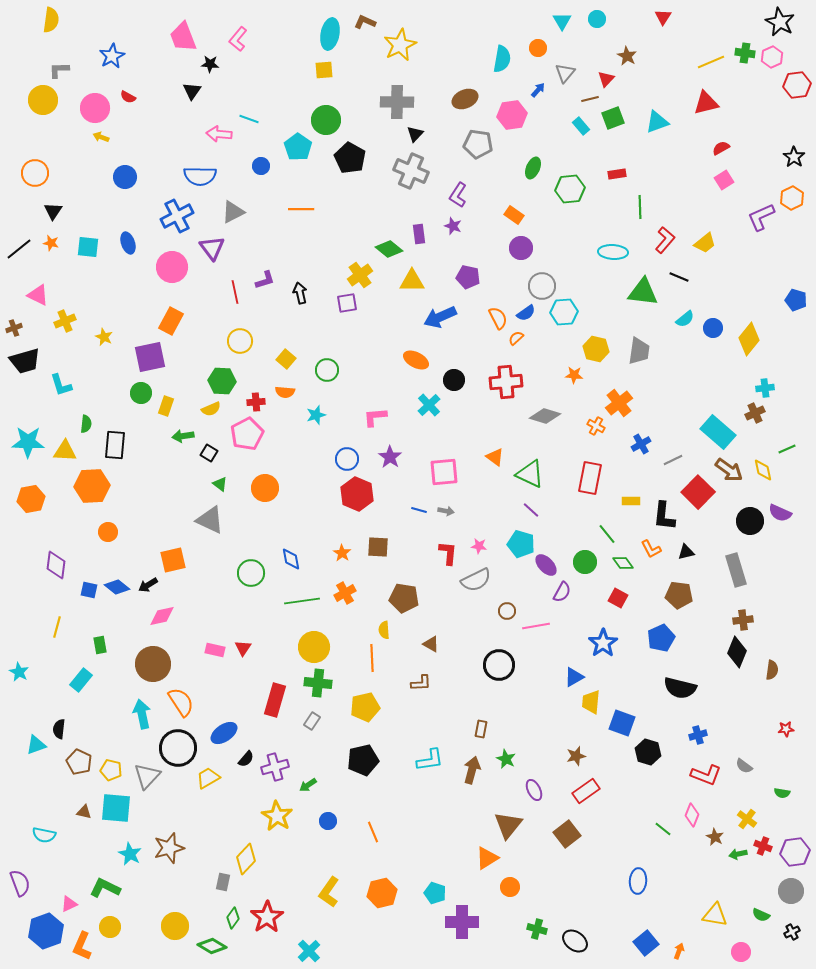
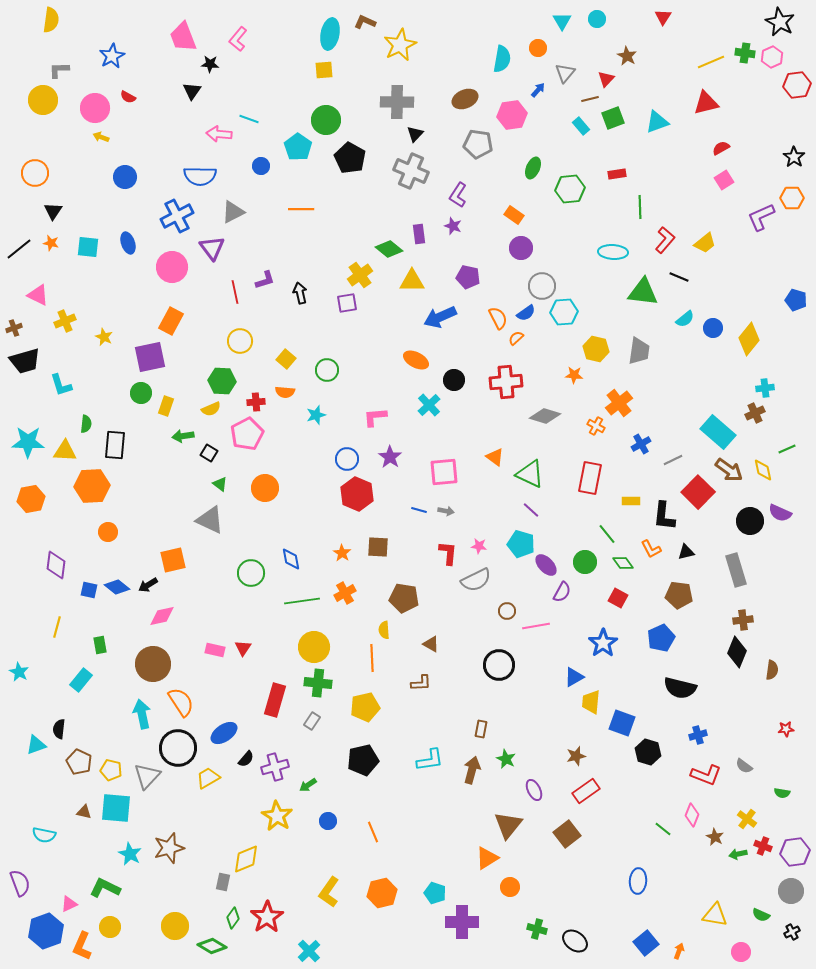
orange hexagon at (792, 198): rotated 25 degrees clockwise
yellow diamond at (246, 859): rotated 24 degrees clockwise
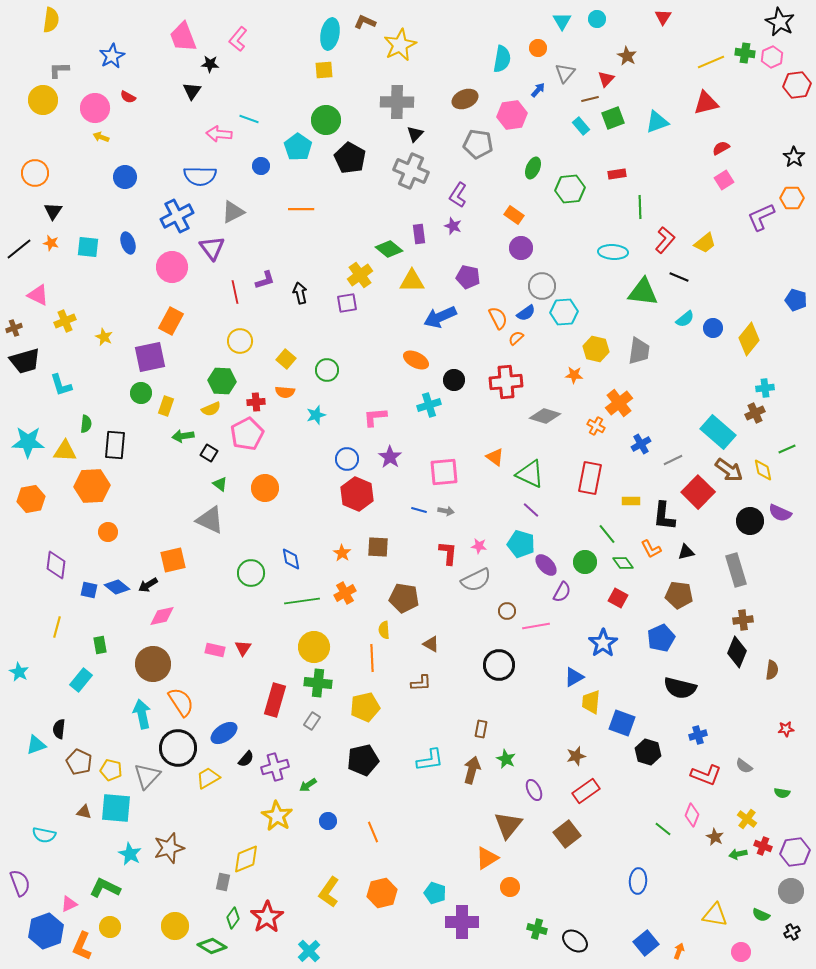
cyan cross at (429, 405): rotated 25 degrees clockwise
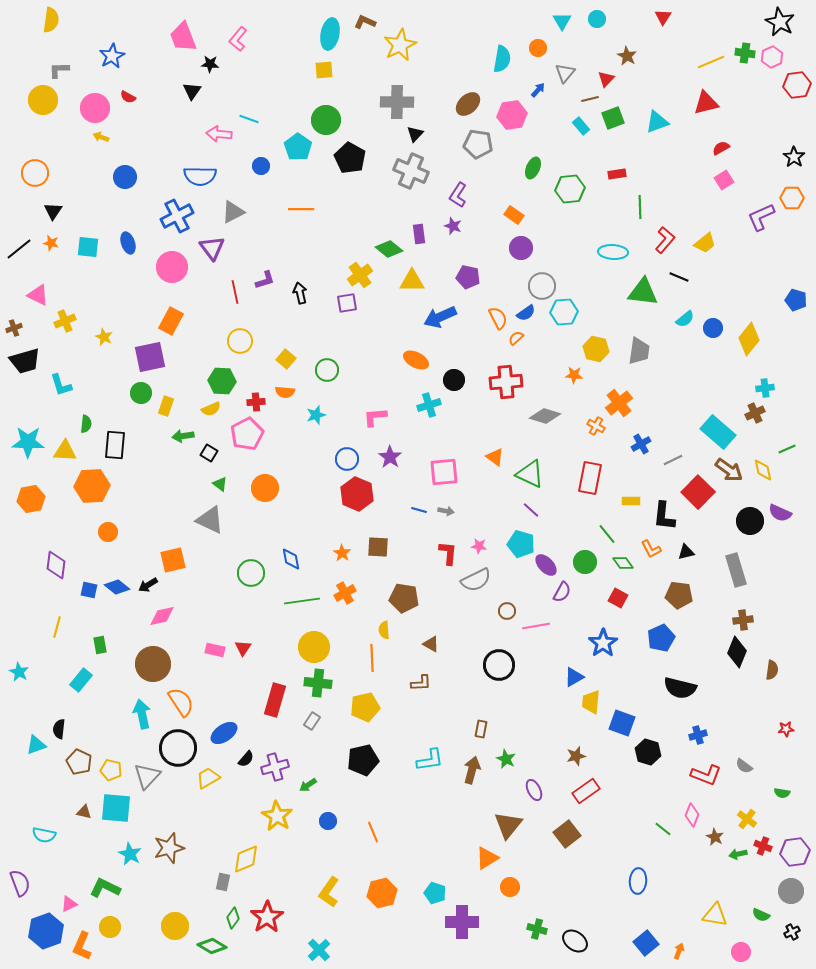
brown ellipse at (465, 99): moved 3 px right, 5 px down; rotated 20 degrees counterclockwise
cyan cross at (309, 951): moved 10 px right, 1 px up
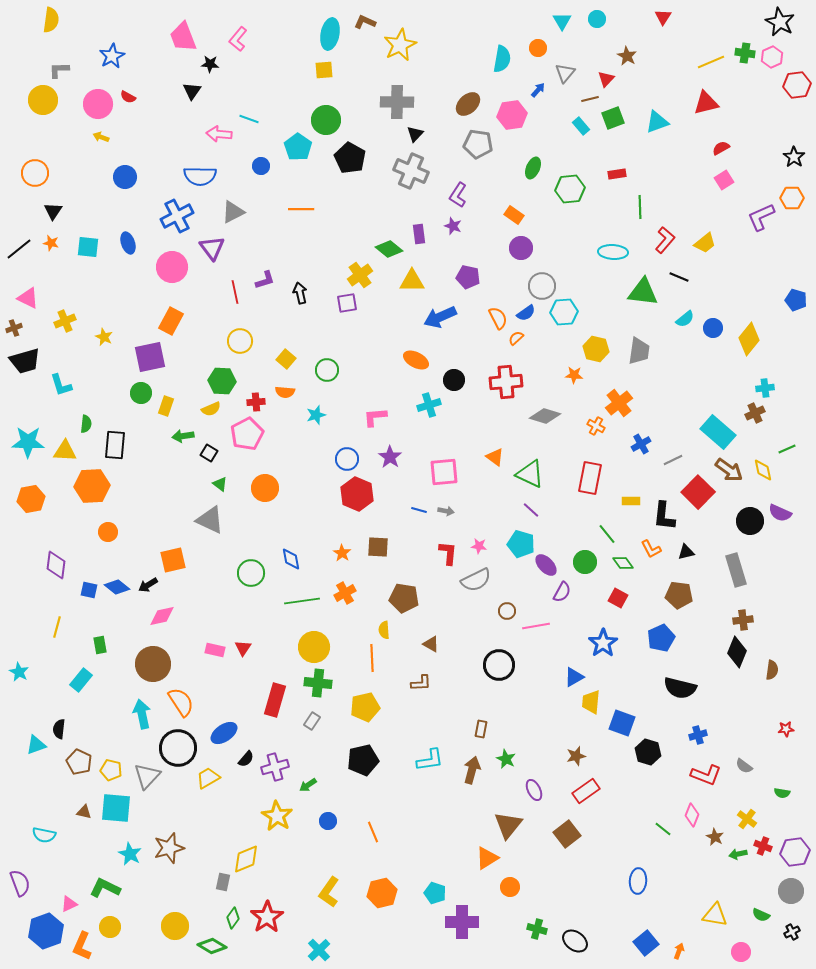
pink circle at (95, 108): moved 3 px right, 4 px up
pink triangle at (38, 295): moved 10 px left, 3 px down
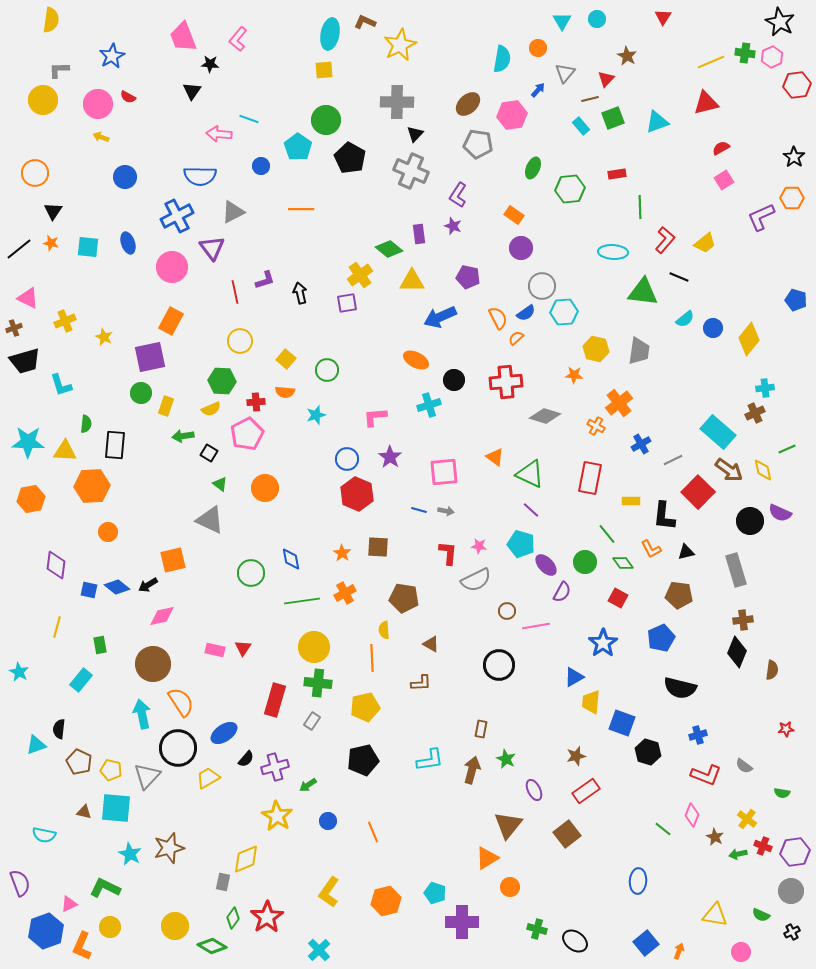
orange hexagon at (382, 893): moved 4 px right, 8 px down
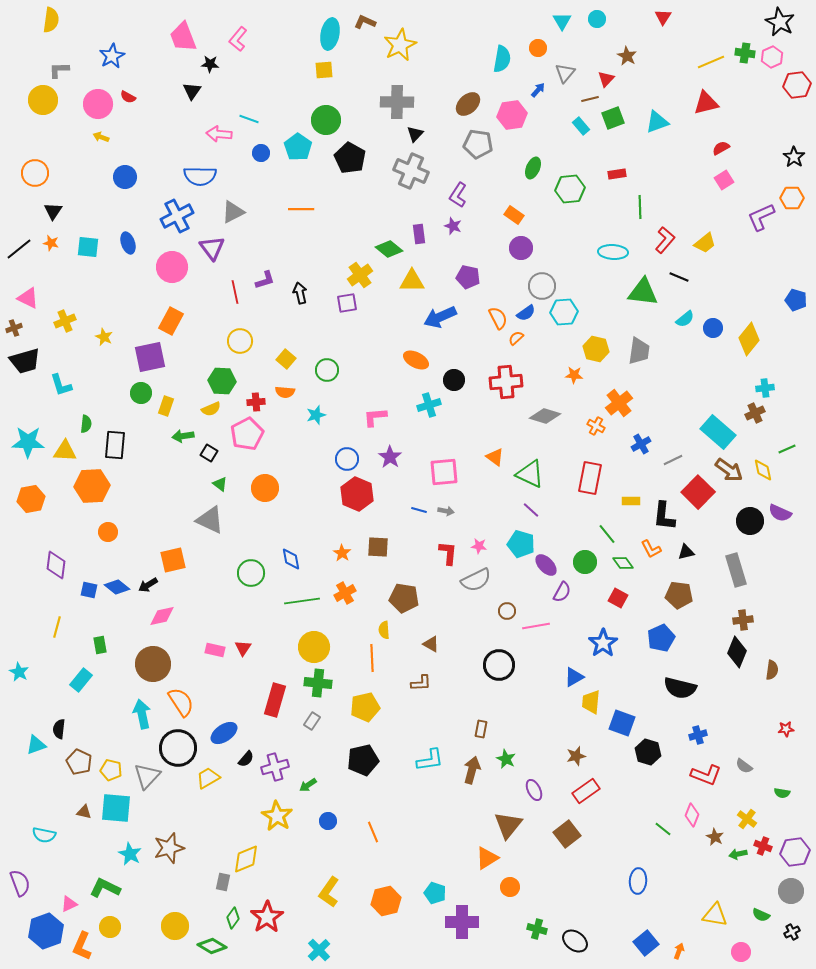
blue circle at (261, 166): moved 13 px up
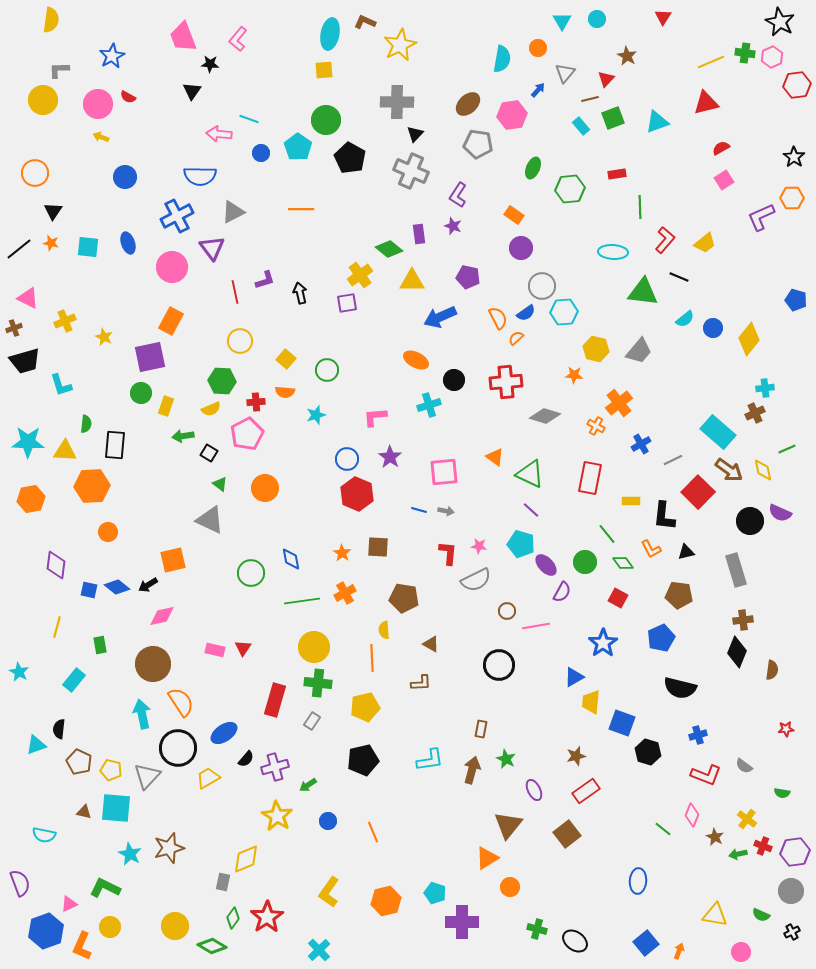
gray trapezoid at (639, 351): rotated 32 degrees clockwise
cyan rectangle at (81, 680): moved 7 px left
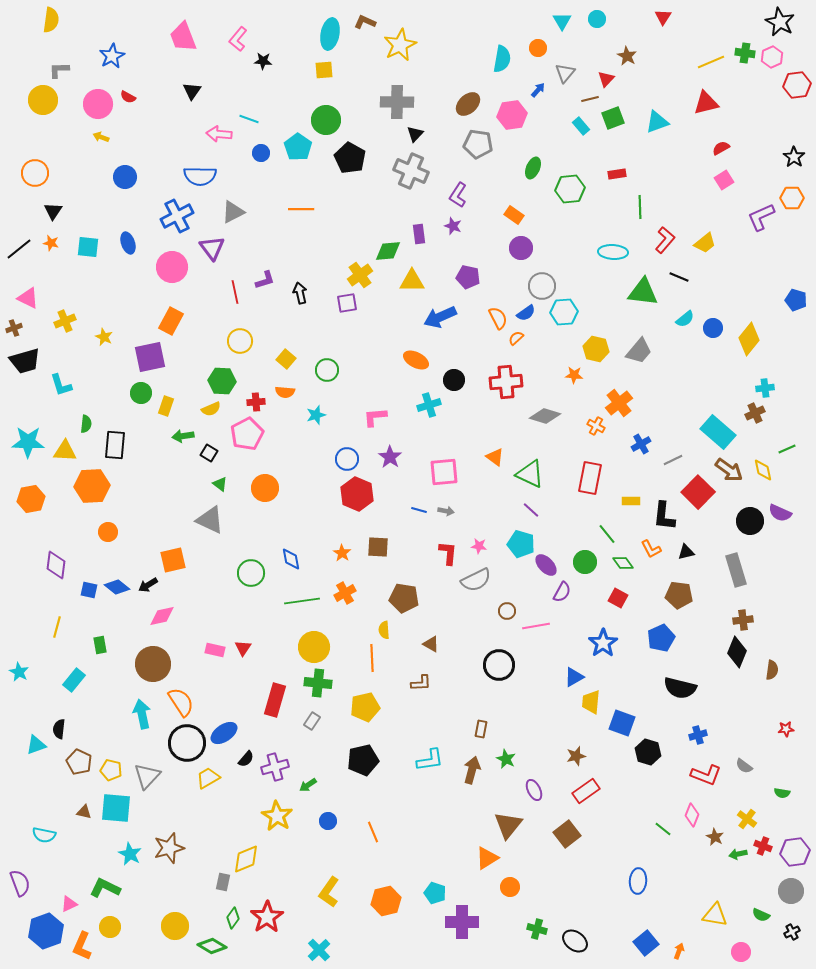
black star at (210, 64): moved 53 px right, 3 px up
green diamond at (389, 249): moved 1 px left, 2 px down; rotated 44 degrees counterclockwise
black circle at (178, 748): moved 9 px right, 5 px up
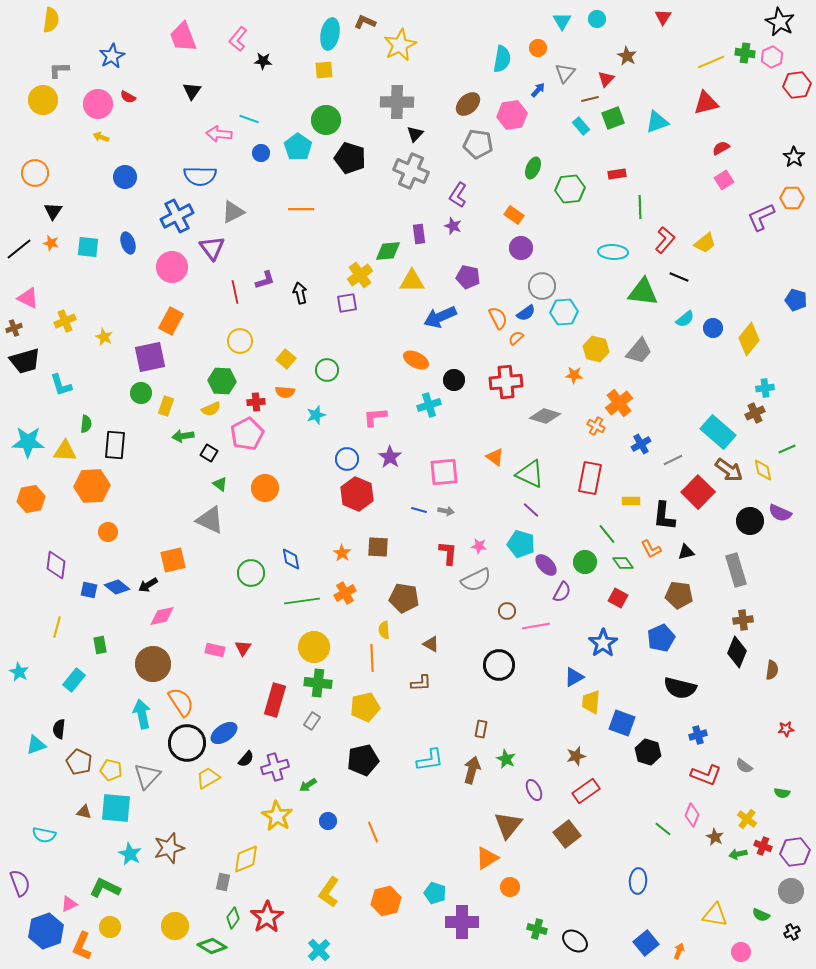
black pentagon at (350, 158): rotated 12 degrees counterclockwise
